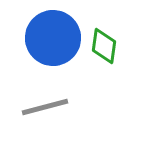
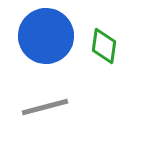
blue circle: moved 7 px left, 2 px up
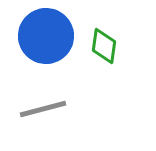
gray line: moved 2 px left, 2 px down
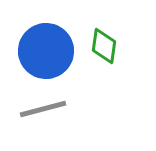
blue circle: moved 15 px down
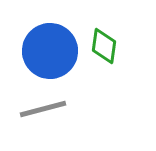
blue circle: moved 4 px right
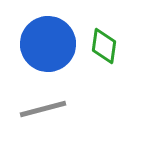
blue circle: moved 2 px left, 7 px up
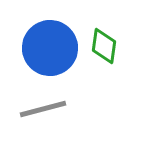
blue circle: moved 2 px right, 4 px down
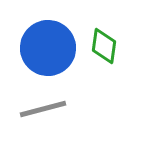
blue circle: moved 2 px left
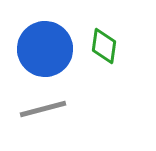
blue circle: moved 3 px left, 1 px down
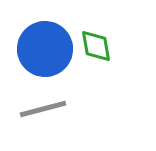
green diamond: moved 8 px left; rotated 18 degrees counterclockwise
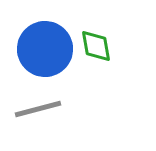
gray line: moved 5 px left
